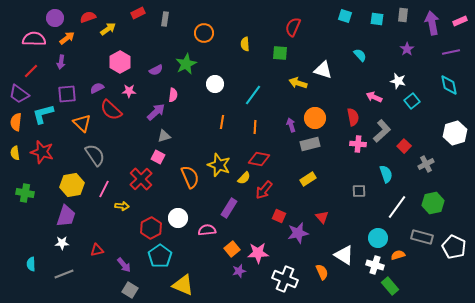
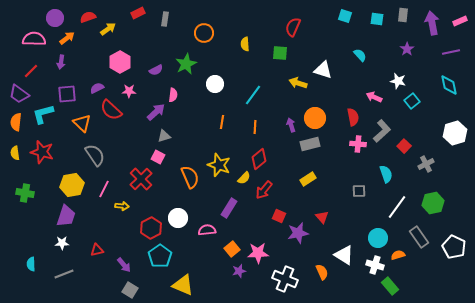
red diamond at (259, 159): rotated 50 degrees counterclockwise
gray rectangle at (422, 237): moved 3 px left; rotated 40 degrees clockwise
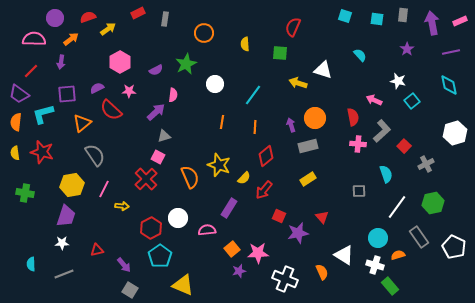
orange arrow at (67, 38): moved 4 px right, 1 px down
pink arrow at (374, 97): moved 3 px down
orange triangle at (82, 123): rotated 36 degrees clockwise
gray rectangle at (310, 144): moved 2 px left, 2 px down
red diamond at (259, 159): moved 7 px right, 3 px up
red cross at (141, 179): moved 5 px right
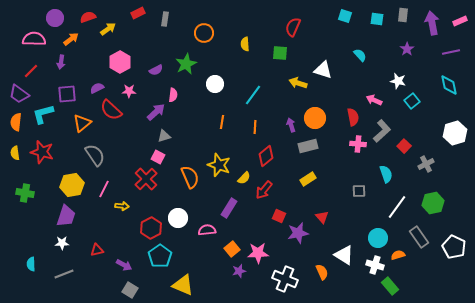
purple arrow at (124, 265): rotated 21 degrees counterclockwise
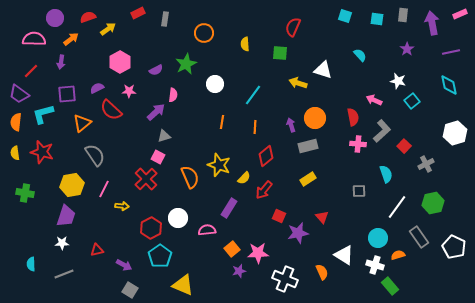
pink rectangle at (460, 21): moved 7 px up
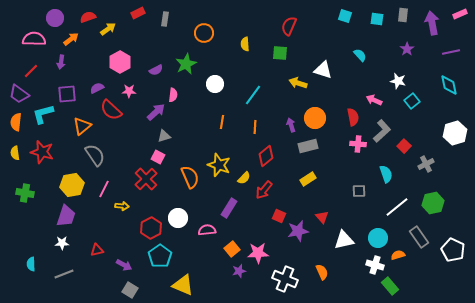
red semicircle at (293, 27): moved 4 px left, 1 px up
orange triangle at (82, 123): moved 3 px down
white line at (397, 207): rotated 15 degrees clockwise
purple star at (298, 233): moved 2 px up
white pentagon at (454, 247): moved 1 px left, 3 px down
white triangle at (344, 255): moved 15 px up; rotated 45 degrees counterclockwise
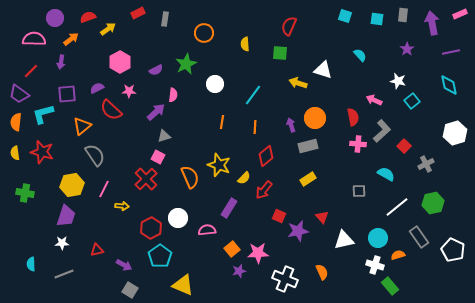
cyan semicircle at (386, 174): rotated 42 degrees counterclockwise
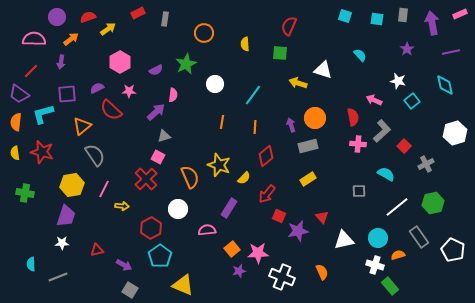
purple circle at (55, 18): moved 2 px right, 1 px up
cyan diamond at (449, 85): moved 4 px left
red arrow at (264, 190): moved 3 px right, 4 px down
white circle at (178, 218): moved 9 px up
gray line at (64, 274): moved 6 px left, 3 px down
white cross at (285, 279): moved 3 px left, 2 px up
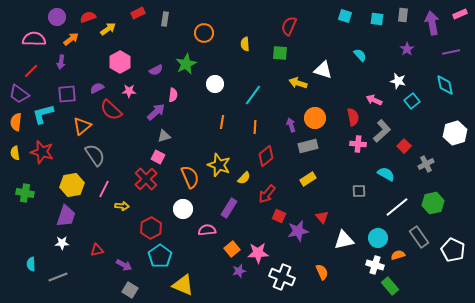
white circle at (178, 209): moved 5 px right
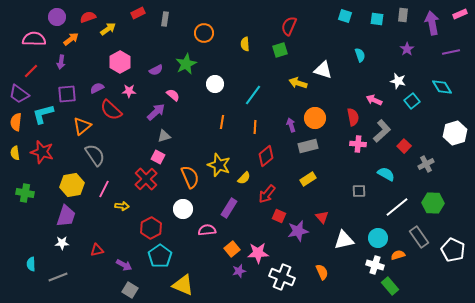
green square at (280, 53): moved 3 px up; rotated 21 degrees counterclockwise
cyan semicircle at (360, 55): rotated 24 degrees clockwise
cyan diamond at (445, 85): moved 3 px left, 2 px down; rotated 20 degrees counterclockwise
pink semicircle at (173, 95): rotated 56 degrees counterclockwise
green hexagon at (433, 203): rotated 15 degrees clockwise
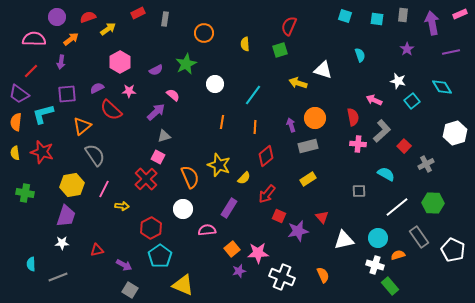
orange semicircle at (322, 272): moved 1 px right, 3 px down
